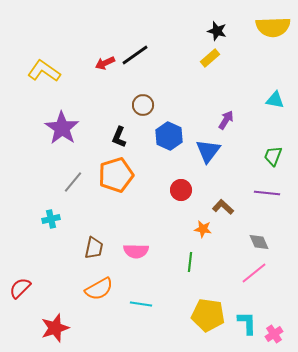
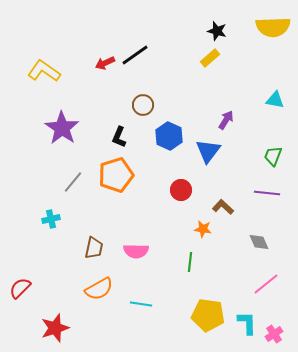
pink line: moved 12 px right, 11 px down
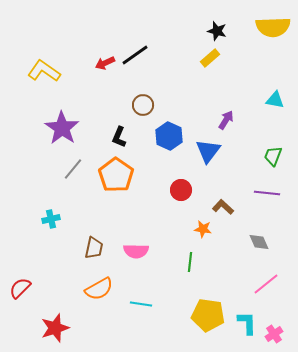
orange pentagon: rotated 20 degrees counterclockwise
gray line: moved 13 px up
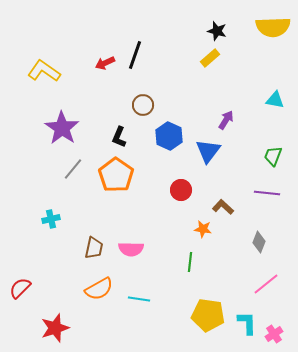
black line: rotated 36 degrees counterclockwise
gray diamond: rotated 45 degrees clockwise
pink semicircle: moved 5 px left, 2 px up
cyan line: moved 2 px left, 5 px up
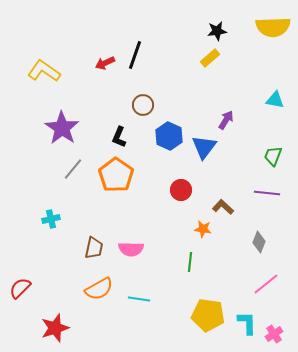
black star: rotated 24 degrees counterclockwise
blue triangle: moved 4 px left, 4 px up
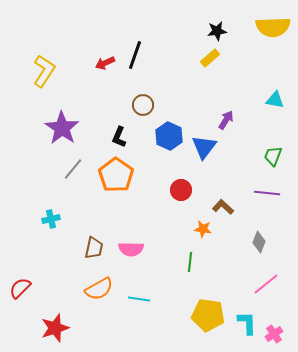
yellow L-shape: rotated 88 degrees clockwise
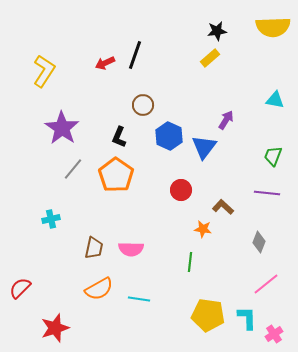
cyan L-shape: moved 5 px up
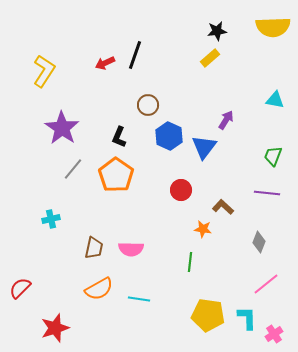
brown circle: moved 5 px right
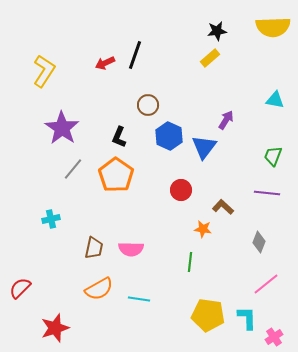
pink cross: moved 3 px down
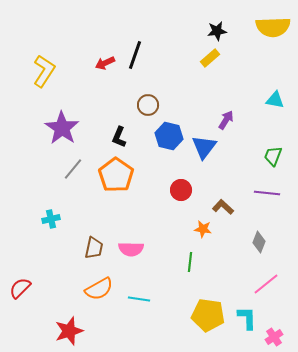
blue hexagon: rotated 12 degrees counterclockwise
red star: moved 14 px right, 3 px down
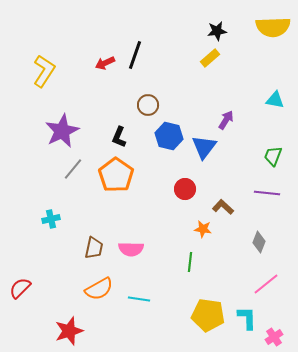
purple star: moved 3 px down; rotated 12 degrees clockwise
red circle: moved 4 px right, 1 px up
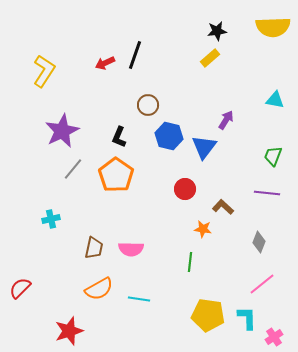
pink line: moved 4 px left
